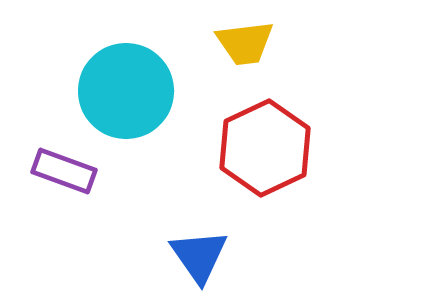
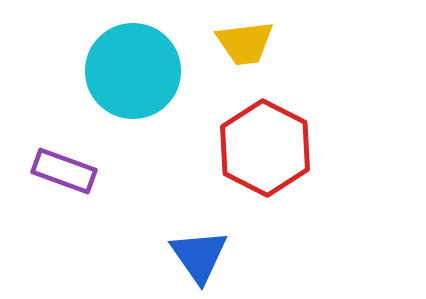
cyan circle: moved 7 px right, 20 px up
red hexagon: rotated 8 degrees counterclockwise
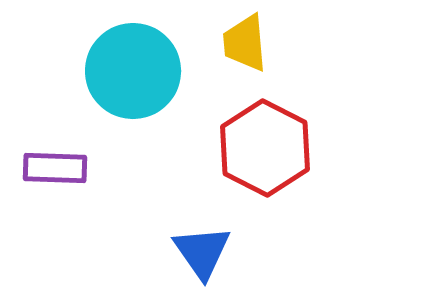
yellow trapezoid: rotated 92 degrees clockwise
purple rectangle: moved 9 px left, 3 px up; rotated 18 degrees counterclockwise
blue triangle: moved 3 px right, 4 px up
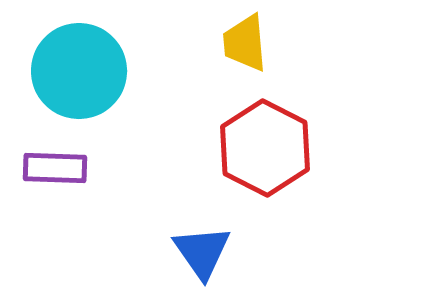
cyan circle: moved 54 px left
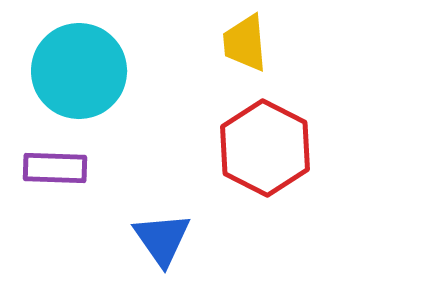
blue triangle: moved 40 px left, 13 px up
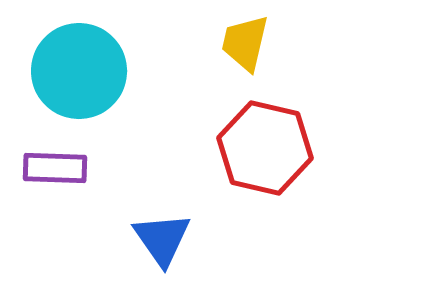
yellow trapezoid: rotated 18 degrees clockwise
red hexagon: rotated 14 degrees counterclockwise
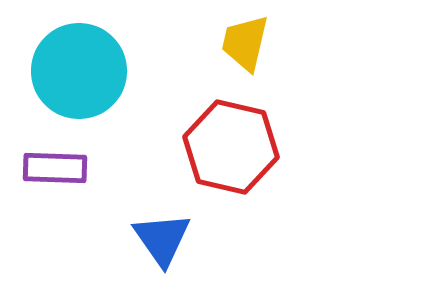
red hexagon: moved 34 px left, 1 px up
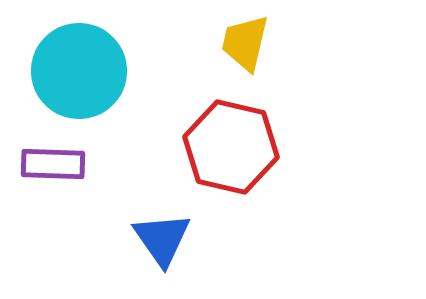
purple rectangle: moved 2 px left, 4 px up
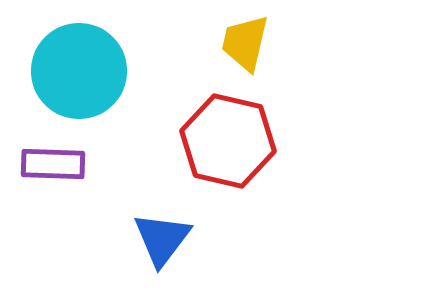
red hexagon: moved 3 px left, 6 px up
blue triangle: rotated 12 degrees clockwise
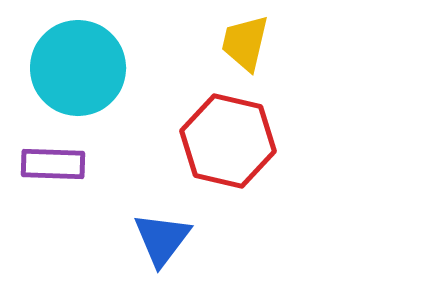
cyan circle: moved 1 px left, 3 px up
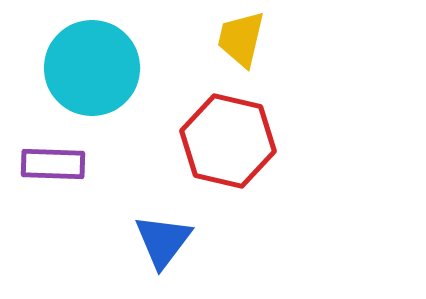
yellow trapezoid: moved 4 px left, 4 px up
cyan circle: moved 14 px right
blue triangle: moved 1 px right, 2 px down
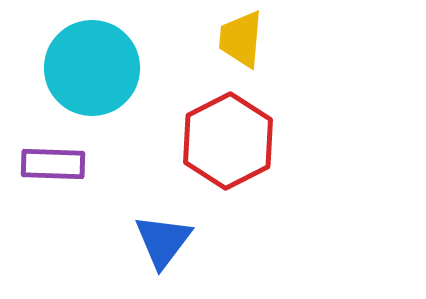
yellow trapezoid: rotated 8 degrees counterclockwise
red hexagon: rotated 20 degrees clockwise
